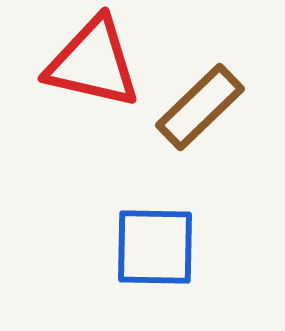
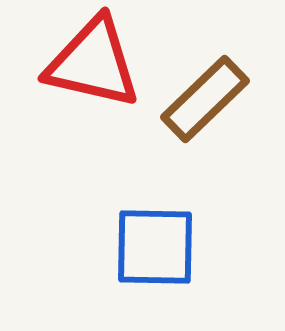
brown rectangle: moved 5 px right, 8 px up
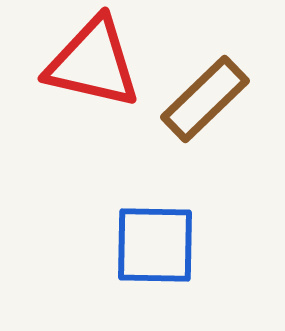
blue square: moved 2 px up
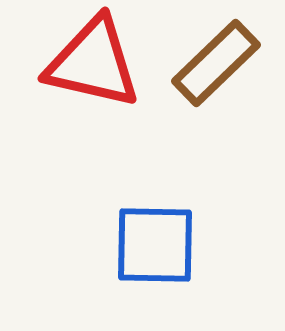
brown rectangle: moved 11 px right, 36 px up
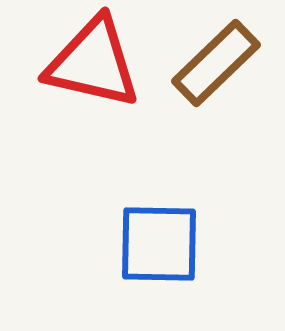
blue square: moved 4 px right, 1 px up
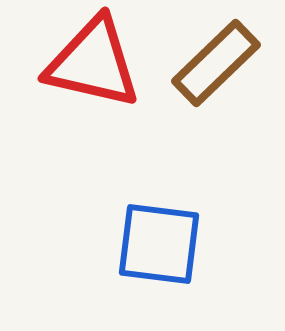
blue square: rotated 6 degrees clockwise
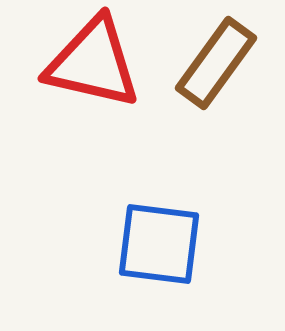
brown rectangle: rotated 10 degrees counterclockwise
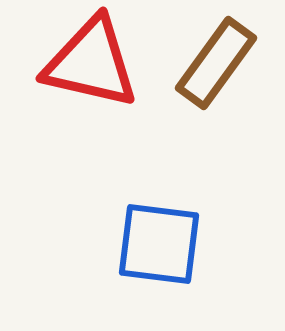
red triangle: moved 2 px left
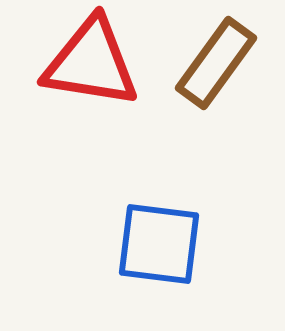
red triangle: rotated 4 degrees counterclockwise
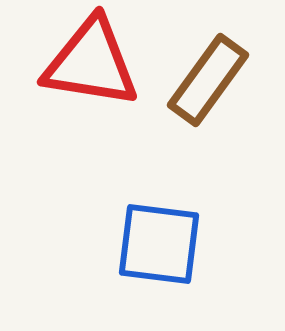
brown rectangle: moved 8 px left, 17 px down
